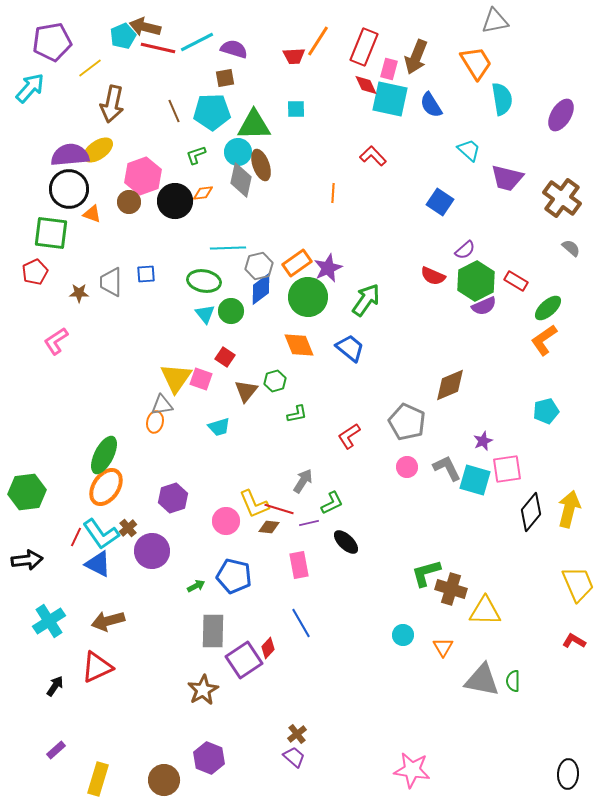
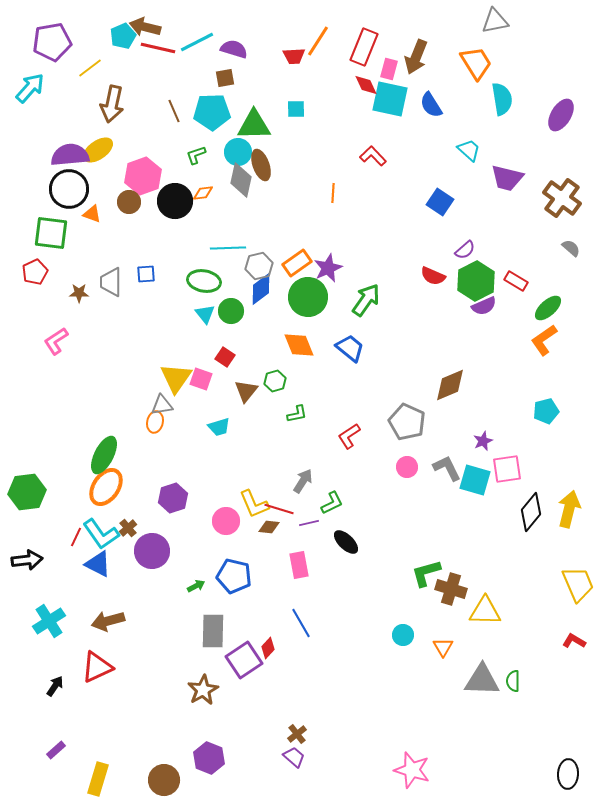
gray triangle at (482, 680): rotated 9 degrees counterclockwise
pink star at (412, 770): rotated 9 degrees clockwise
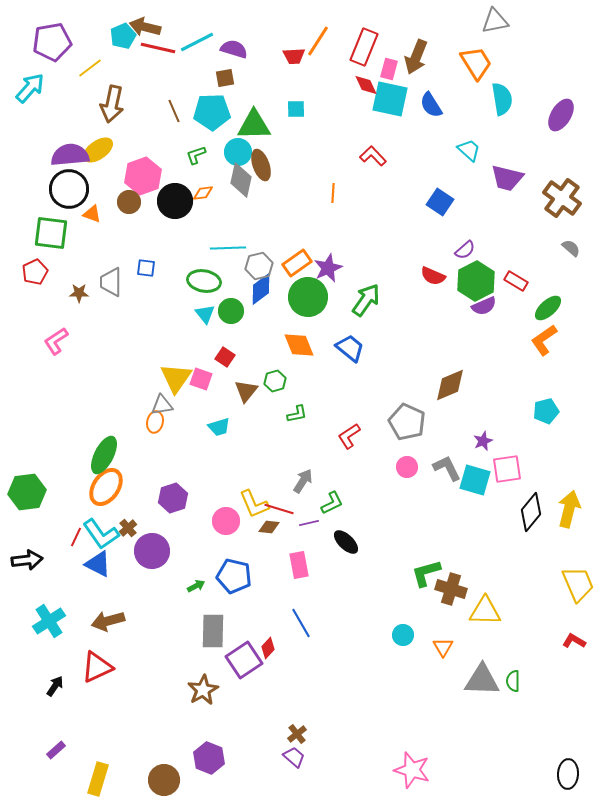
blue square at (146, 274): moved 6 px up; rotated 12 degrees clockwise
